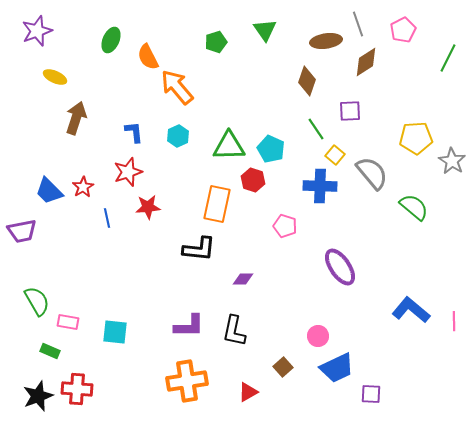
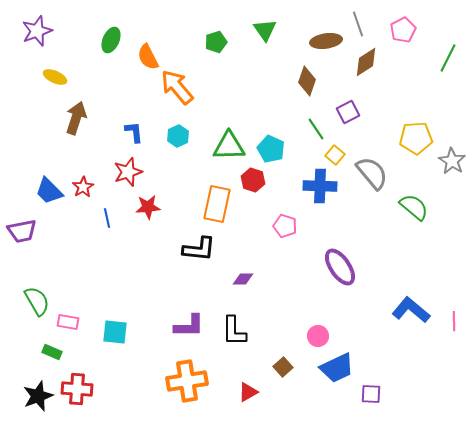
purple square at (350, 111): moved 2 px left, 1 px down; rotated 25 degrees counterclockwise
black L-shape at (234, 331): rotated 12 degrees counterclockwise
green rectangle at (50, 351): moved 2 px right, 1 px down
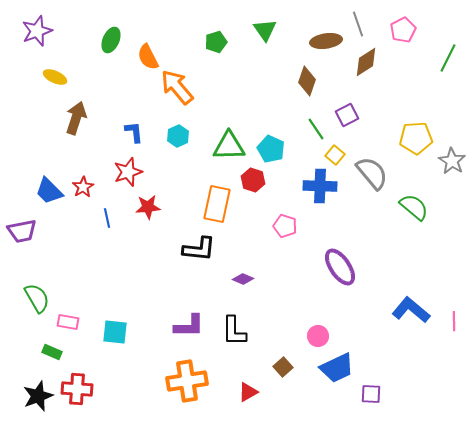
purple square at (348, 112): moved 1 px left, 3 px down
purple diamond at (243, 279): rotated 25 degrees clockwise
green semicircle at (37, 301): moved 3 px up
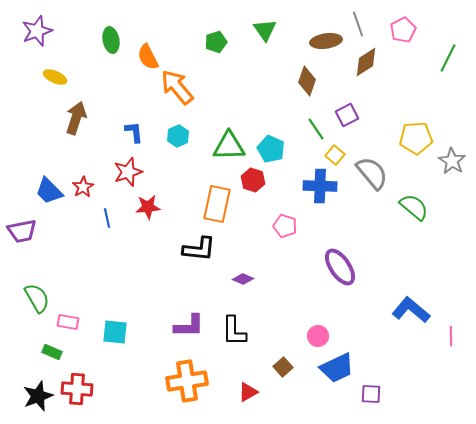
green ellipse at (111, 40): rotated 35 degrees counterclockwise
pink line at (454, 321): moved 3 px left, 15 px down
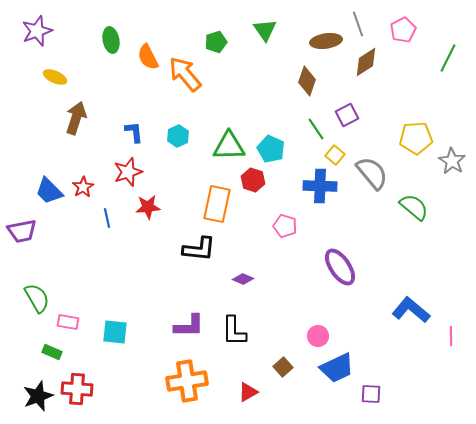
orange arrow at (177, 87): moved 8 px right, 13 px up
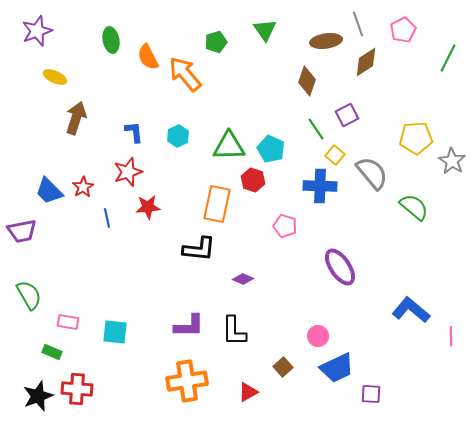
green semicircle at (37, 298): moved 8 px left, 3 px up
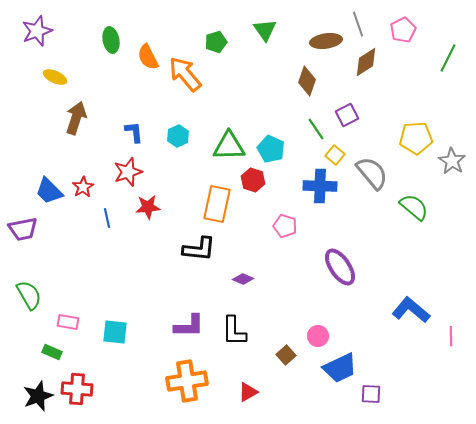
purple trapezoid at (22, 231): moved 1 px right, 2 px up
brown square at (283, 367): moved 3 px right, 12 px up
blue trapezoid at (337, 368): moved 3 px right
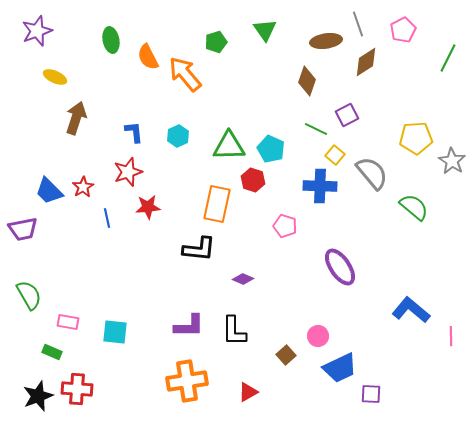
green line at (316, 129): rotated 30 degrees counterclockwise
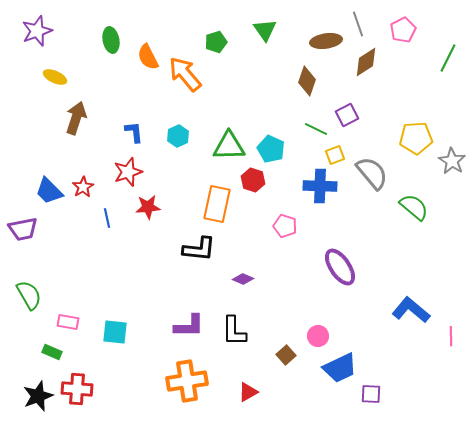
yellow square at (335, 155): rotated 30 degrees clockwise
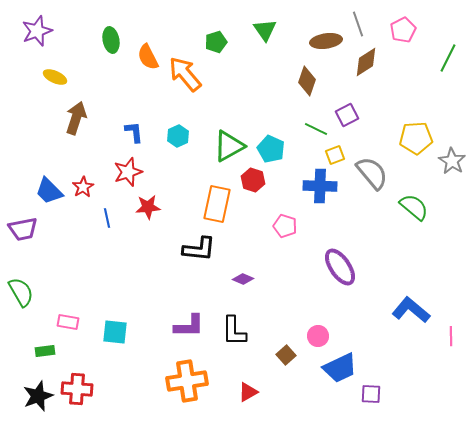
green triangle at (229, 146): rotated 28 degrees counterclockwise
green semicircle at (29, 295): moved 8 px left, 3 px up
green rectangle at (52, 352): moved 7 px left, 1 px up; rotated 30 degrees counterclockwise
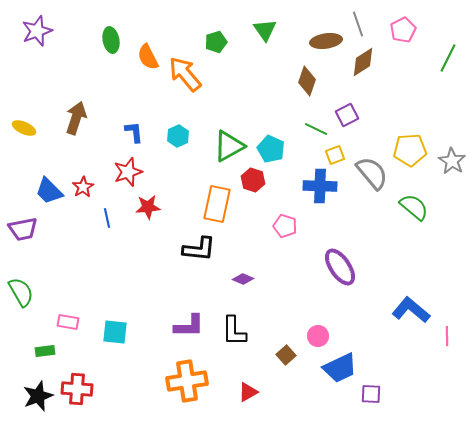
brown diamond at (366, 62): moved 3 px left
yellow ellipse at (55, 77): moved 31 px left, 51 px down
yellow pentagon at (416, 138): moved 6 px left, 12 px down
pink line at (451, 336): moved 4 px left
